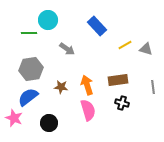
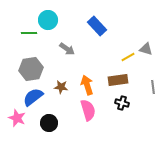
yellow line: moved 3 px right, 12 px down
blue semicircle: moved 5 px right
pink star: moved 3 px right
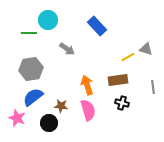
brown star: moved 19 px down
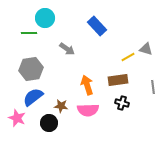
cyan circle: moved 3 px left, 2 px up
pink semicircle: rotated 105 degrees clockwise
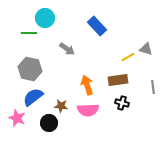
gray hexagon: moved 1 px left; rotated 20 degrees clockwise
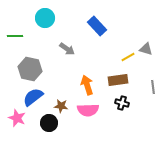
green line: moved 14 px left, 3 px down
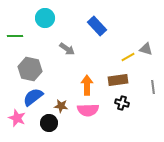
orange arrow: rotated 18 degrees clockwise
